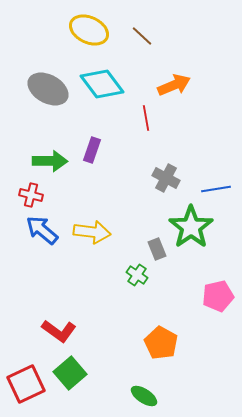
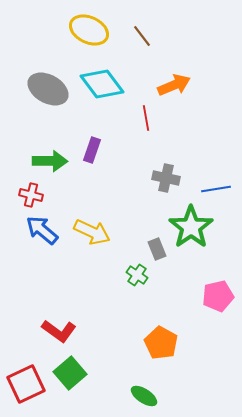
brown line: rotated 10 degrees clockwise
gray cross: rotated 16 degrees counterclockwise
yellow arrow: rotated 18 degrees clockwise
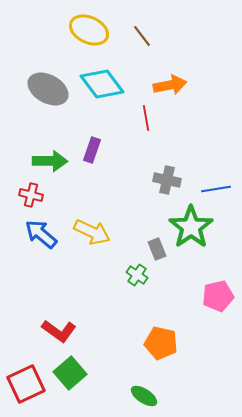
orange arrow: moved 4 px left; rotated 12 degrees clockwise
gray cross: moved 1 px right, 2 px down
blue arrow: moved 1 px left, 4 px down
orange pentagon: rotated 16 degrees counterclockwise
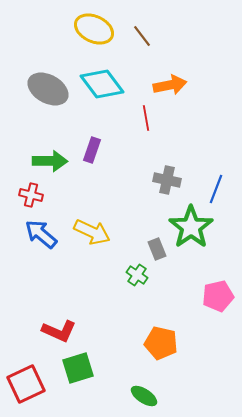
yellow ellipse: moved 5 px right, 1 px up
blue line: rotated 60 degrees counterclockwise
red L-shape: rotated 12 degrees counterclockwise
green square: moved 8 px right, 5 px up; rotated 24 degrees clockwise
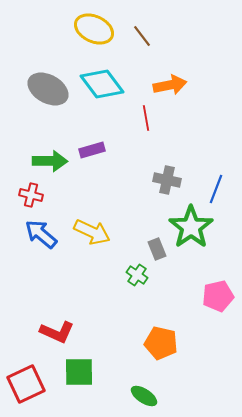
purple rectangle: rotated 55 degrees clockwise
red L-shape: moved 2 px left, 1 px down
green square: moved 1 px right, 4 px down; rotated 16 degrees clockwise
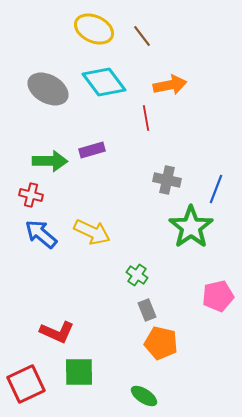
cyan diamond: moved 2 px right, 2 px up
gray rectangle: moved 10 px left, 61 px down
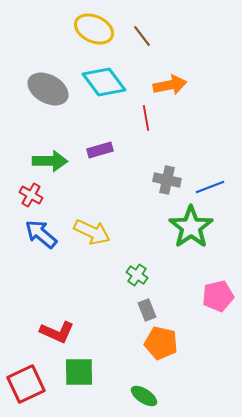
purple rectangle: moved 8 px right
blue line: moved 6 px left, 2 px up; rotated 48 degrees clockwise
red cross: rotated 15 degrees clockwise
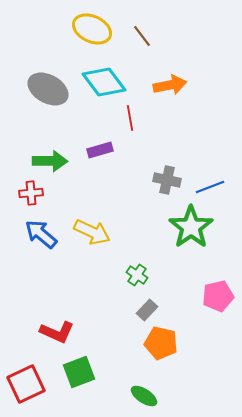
yellow ellipse: moved 2 px left
red line: moved 16 px left
red cross: moved 2 px up; rotated 35 degrees counterclockwise
gray rectangle: rotated 65 degrees clockwise
green square: rotated 20 degrees counterclockwise
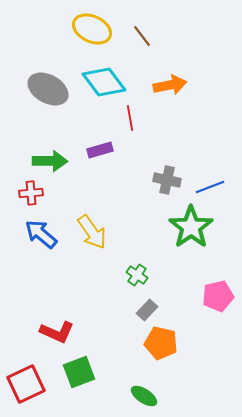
yellow arrow: rotated 30 degrees clockwise
